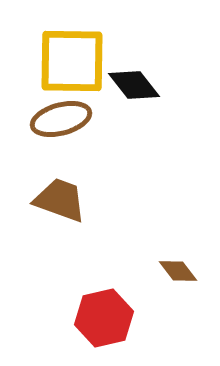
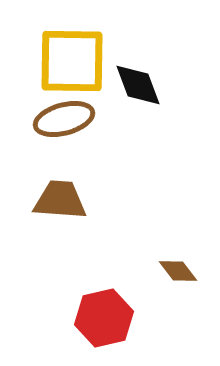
black diamond: moved 4 px right; rotated 18 degrees clockwise
brown ellipse: moved 3 px right
brown trapezoid: rotated 16 degrees counterclockwise
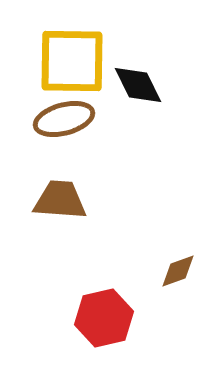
black diamond: rotated 6 degrees counterclockwise
brown diamond: rotated 72 degrees counterclockwise
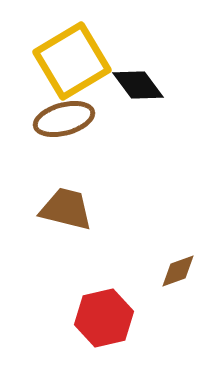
yellow square: rotated 32 degrees counterclockwise
black diamond: rotated 10 degrees counterclockwise
brown trapezoid: moved 6 px right, 9 px down; rotated 10 degrees clockwise
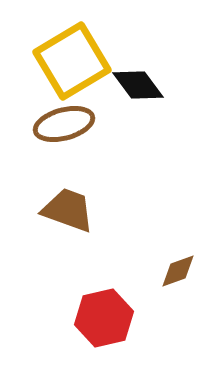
brown ellipse: moved 5 px down
brown trapezoid: moved 2 px right, 1 px down; rotated 6 degrees clockwise
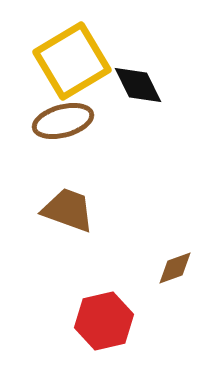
black diamond: rotated 10 degrees clockwise
brown ellipse: moved 1 px left, 3 px up
brown diamond: moved 3 px left, 3 px up
red hexagon: moved 3 px down
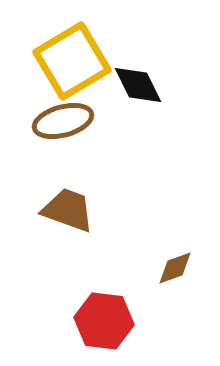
red hexagon: rotated 20 degrees clockwise
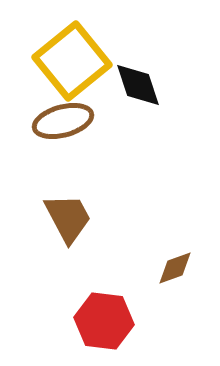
yellow square: rotated 8 degrees counterclockwise
black diamond: rotated 8 degrees clockwise
brown trapezoid: moved 8 px down; rotated 42 degrees clockwise
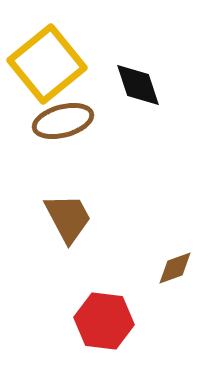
yellow square: moved 25 px left, 3 px down
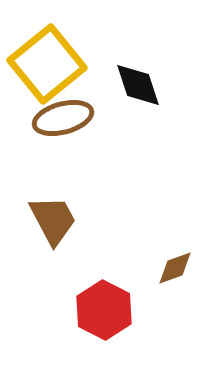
brown ellipse: moved 3 px up
brown trapezoid: moved 15 px left, 2 px down
red hexagon: moved 11 px up; rotated 20 degrees clockwise
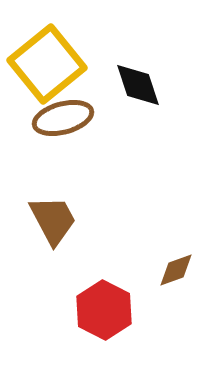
brown diamond: moved 1 px right, 2 px down
